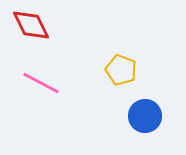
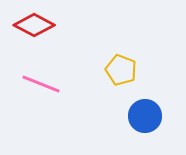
red diamond: moved 3 px right; rotated 36 degrees counterclockwise
pink line: moved 1 px down; rotated 6 degrees counterclockwise
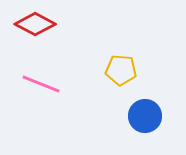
red diamond: moved 1 px right, 1 px up
yellow pentagon: rotated 16 degrees counterclockwise
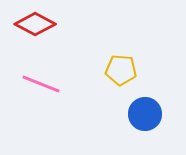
blue circle: moved 2 px up
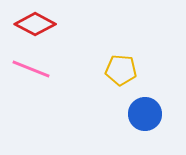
pink line: moved 10 px left, 15 px up
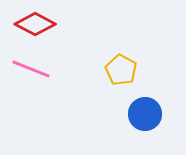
yellow pentagon: rotated 24 degrees clockwise
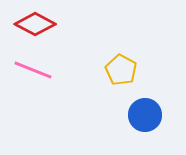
pink line: moved 2 px right, 1 px down
blue circle: moved 1 px down
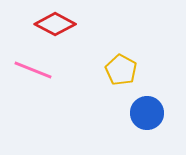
red diamond: moved 20 px right
blue circle: moved 2 px right, 2 px up
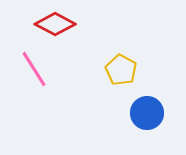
pink line: moved 1 px right, 1 px up; rotated 36 degrees clockwise
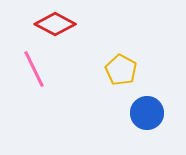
pink line: rotated 6 degrees clockwise
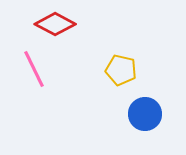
yellow pentagon: rotated 16 degrees counterclockwise
blue circle: moved 2 px left, 1 px down
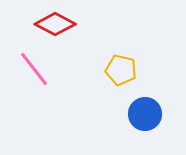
pink line: rotated 12 degrees counterclockwise
